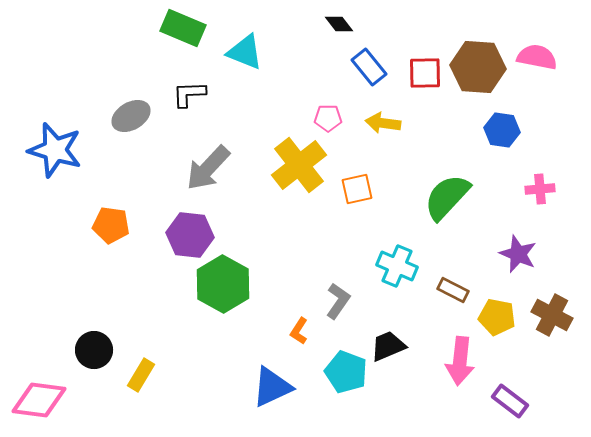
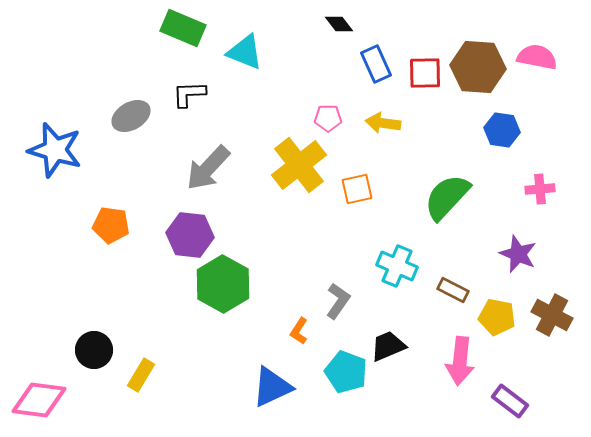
blue rectangle: moved 7 px right, 3 px up; rotated 15 degrees clockwise
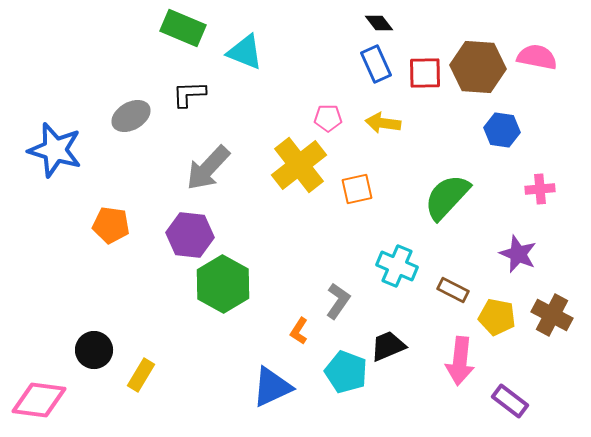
black diamond: moved 40 px right, 1 px up
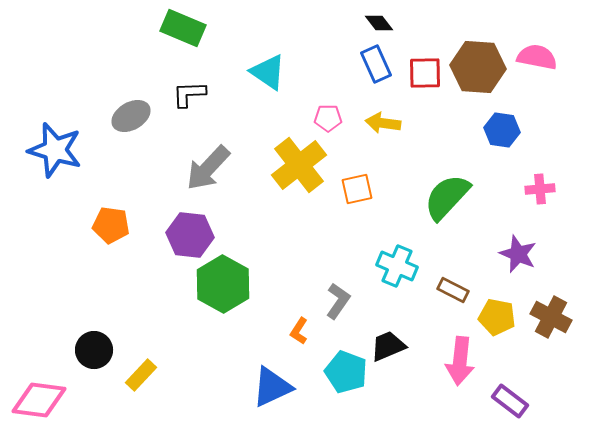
cyan triangle: moved 23 px right, 20 px down; rotated 12 degrees clockwise
brown cross: moved 1 px left, 2 px down
yellow rectangle: rotated 12 degrees clockwise
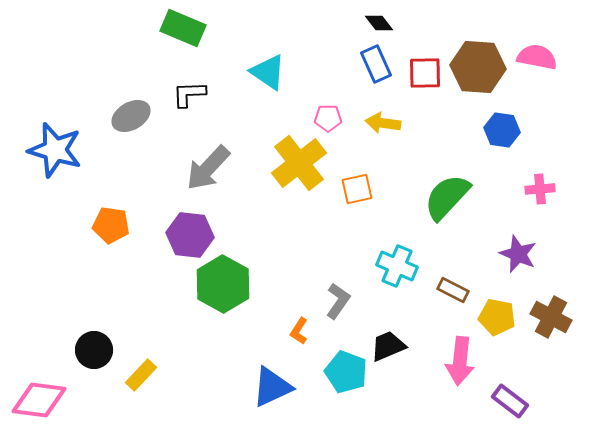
yellow cross: moved 2 px up
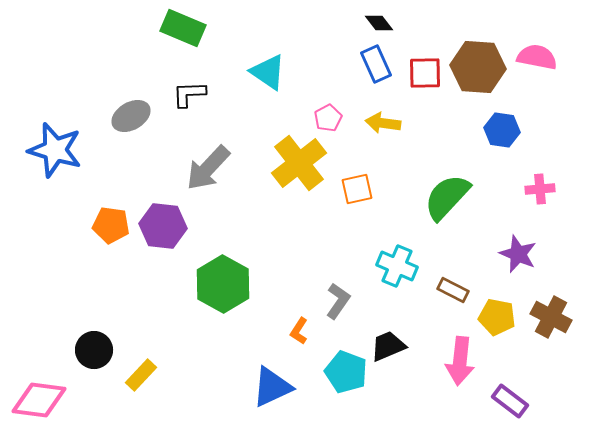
pink pentagon: rotated 28 degrees counterclockwise
purple hexagon: moved 27 px left, 9 px up
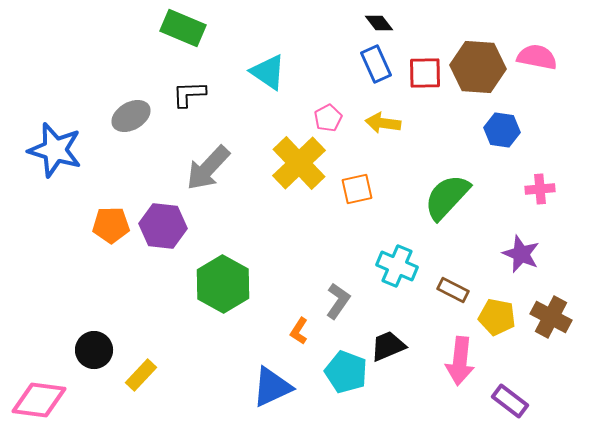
yellow cross: rotated 6 degrees counterclockwise
orange pentagon: rotated 9 degrees counterclockwise
purple star: moved 3 px right
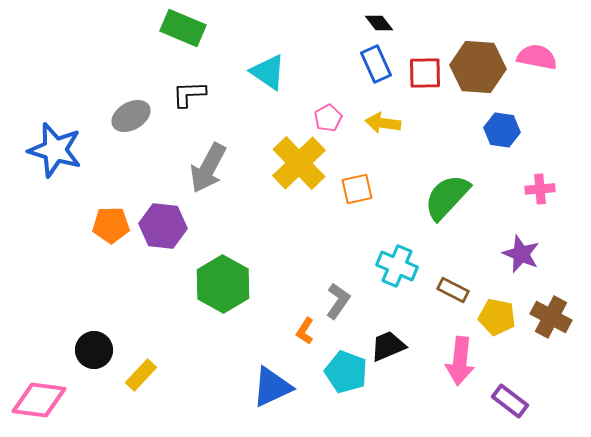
gray arrow: rotated 15 degrees counterclockwise
orange L-shape: moved 6 px right
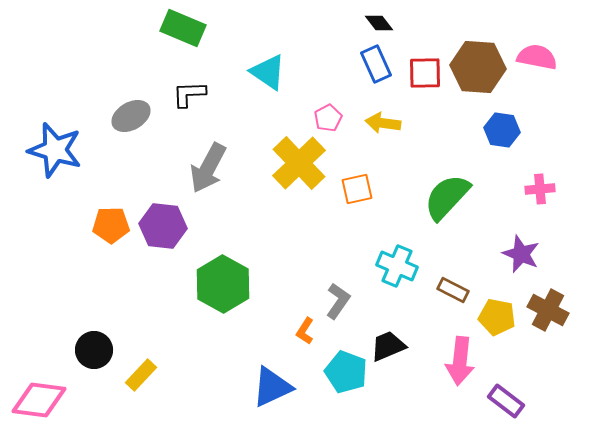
brown cross: moved 3 px left, 7 px up
purple rectangle: moved 4 px left
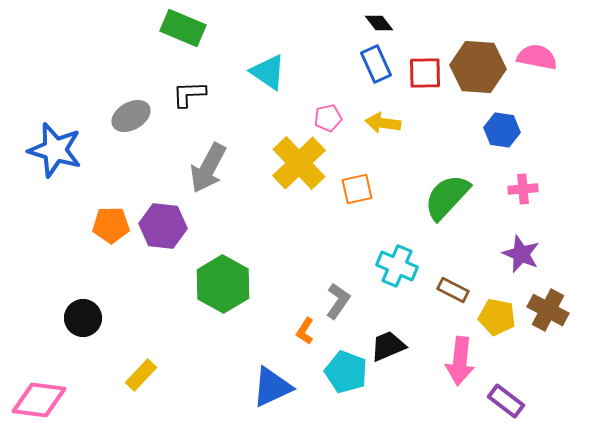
pink pentagon: rotated 16 degrees clockwise
pink cross: moved 17 px left
black circle: moved 11 px left, 32 px up
